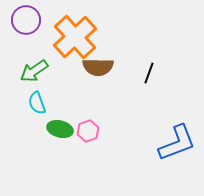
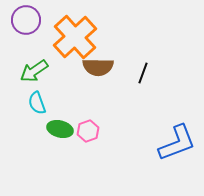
black line: moved 6 px left
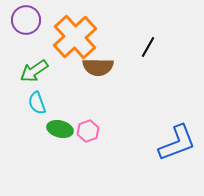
black line: moved 5 px right, 26 px up; rotated 10 degrees clockwise
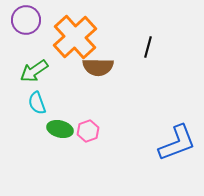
black line: rotated 15 degrees counterclockwise
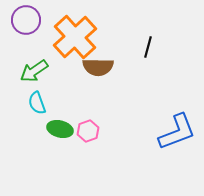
blue L-shape: moved 11 px up
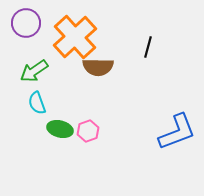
purple circle: moved 3 px down
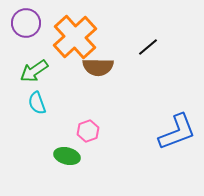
black line: rotated 35 degrees clockwise
green ellipse: moved 7 px right, 27 px down
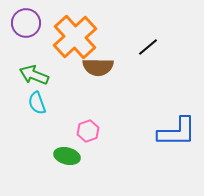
green arrow: moved 4 px down; rotated 56 degrees clockwise
blue L-shape: rotated 21 degrees clockwise
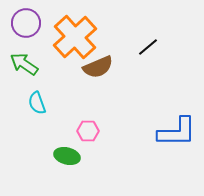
brown semicircle: rotated 24 degrees counterclockwise
green arrow: moved 10 px left, 11 px up; rotated 12 degrees clockwise
pink hexagon: rotated 20 degrees clockwise
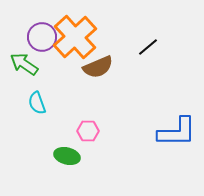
purple circle: moved 16 px right, 14 px down
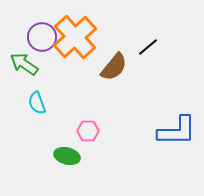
brown semicircle: moved 16 px right; rotated 28 degrees counterclockwise
blue L-shape: moved 1 px up
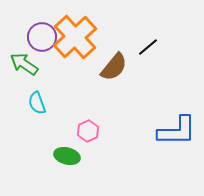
pink hexagon: rotated 25 degrees counterclockwise
